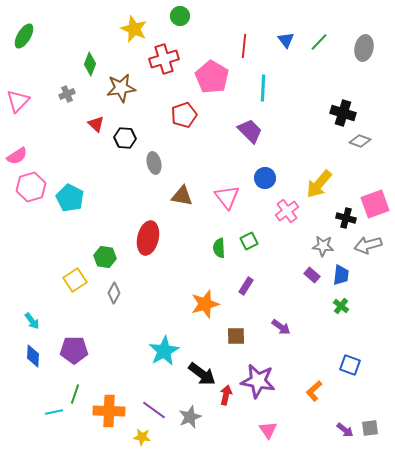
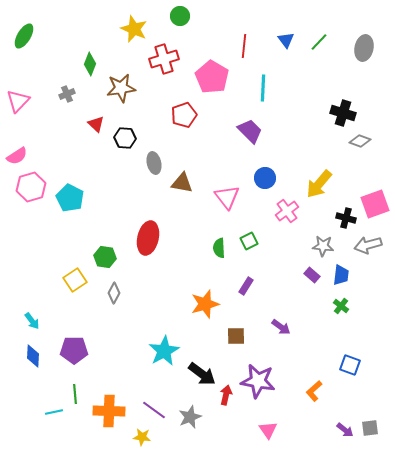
brown triangle at (182, 196): moved 13 px up
green line at (75, 394): rotated 24 degrees counterclockwise
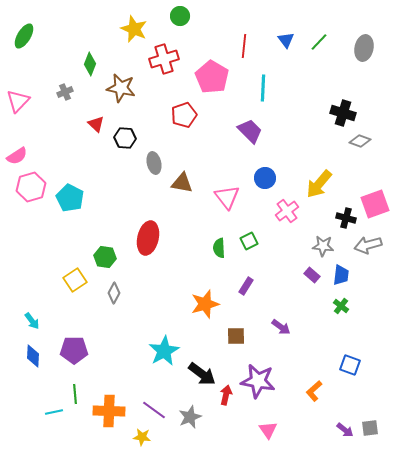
brown star at (121, 88): rotated 20 degrees clockwise
gray cross at (67, 94): moved 2 px left, 2 px up
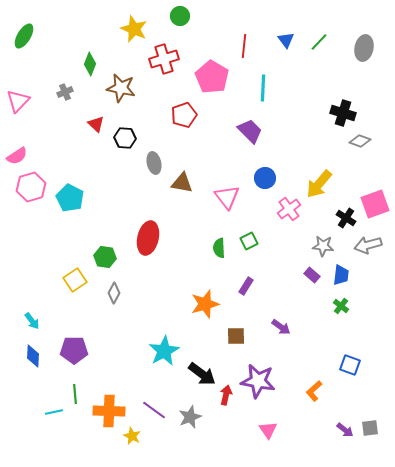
pink cross at (287, 211): moved 2 px right, 2 px up
black cross at (346, 218): rotated 18 degrees clockwise
yellow star at (142, 437): moved 10 px left, 1 px up; rotated 18 degrees clockwise
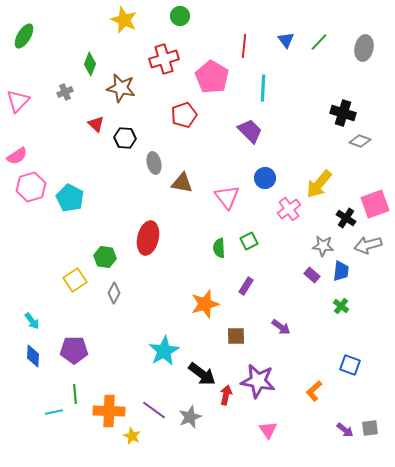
yellow star at (134, 29): moved 10 px left, 9 px up
blue trapezoid at (341, 275): moved 4 px up
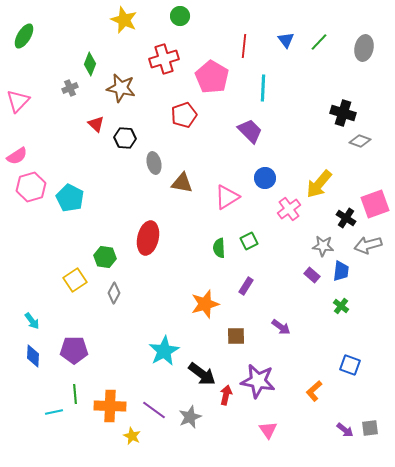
gray cross at (65, 92): moved 5 px right, 4 px up
pink triangle at (227, 197): rotated 36 degrees clockwise
orange cross at (109, 411): moved 1 px right, 5 px up
